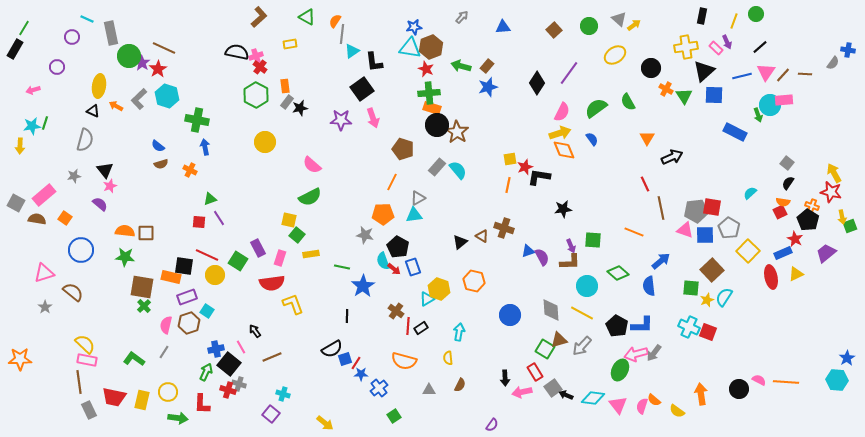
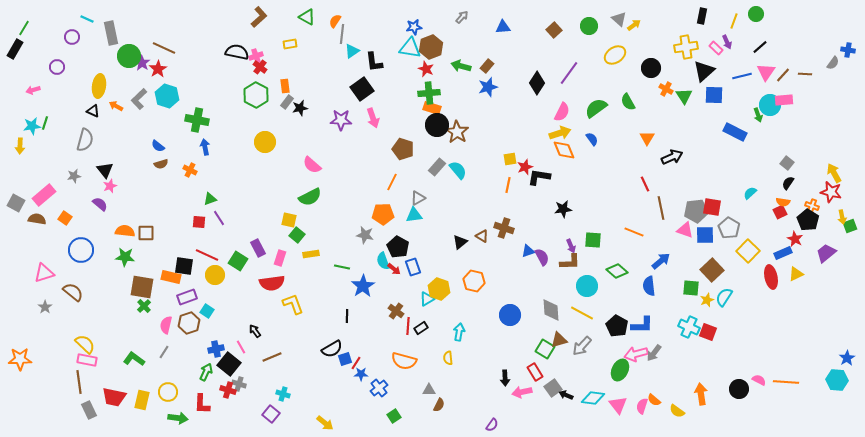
green diamond at (618, 273): moved 1 px left, 2 px up
brown semicircle at (460, 385): moved 21 px left, 20 px down
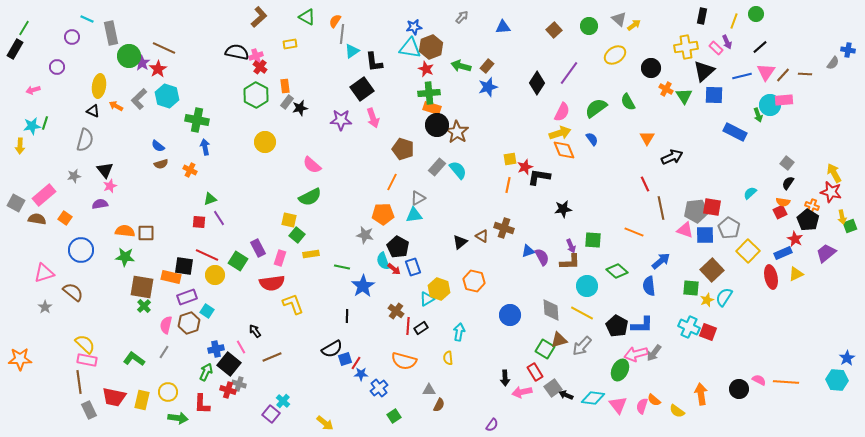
purple semicircle at (100, 204): rotated 49 degrees counterclockwise
cyan cross at (283, 394): moved 7 px down; rotated 24 degrees clockwise
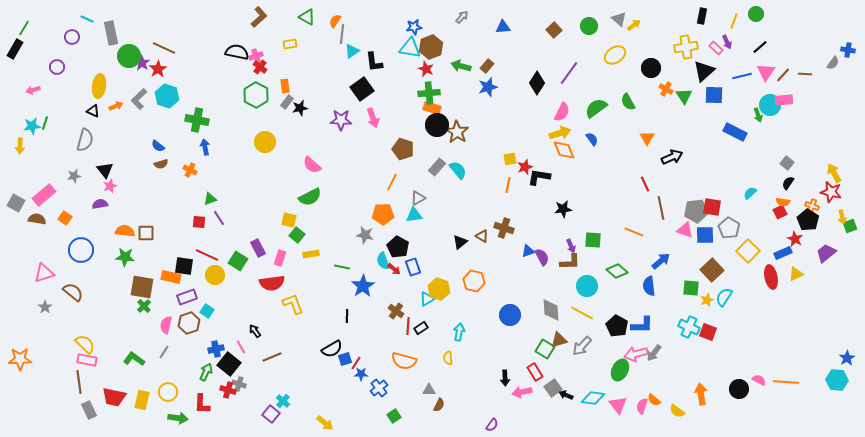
orange arrow at (116, 106): rotated 128 degrees clockwise
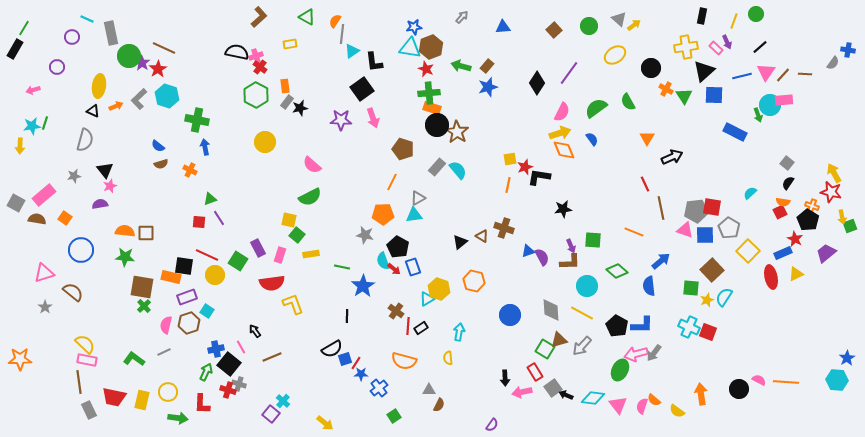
pink rectangle at (280, 258): moved 3 px up
gray line at (164, 352): rotated 32 degrees clockwise
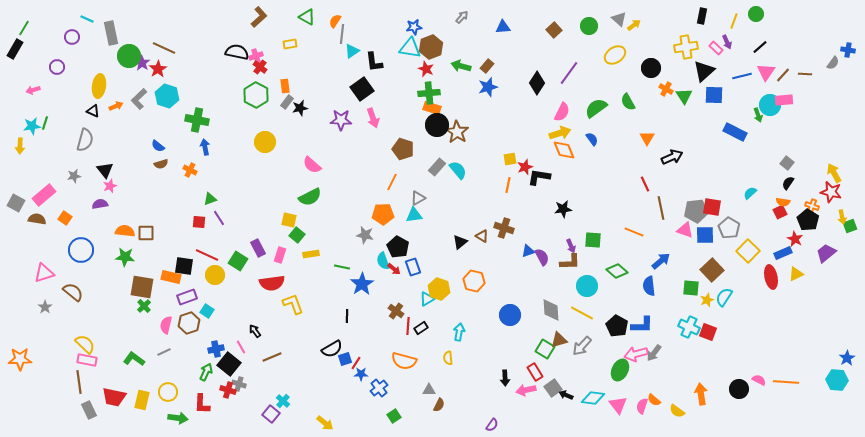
blue star at (363, 286): moved 1 px left, 2 px up
pink arrow at (522, 392): moved 4 px right, 2 px up
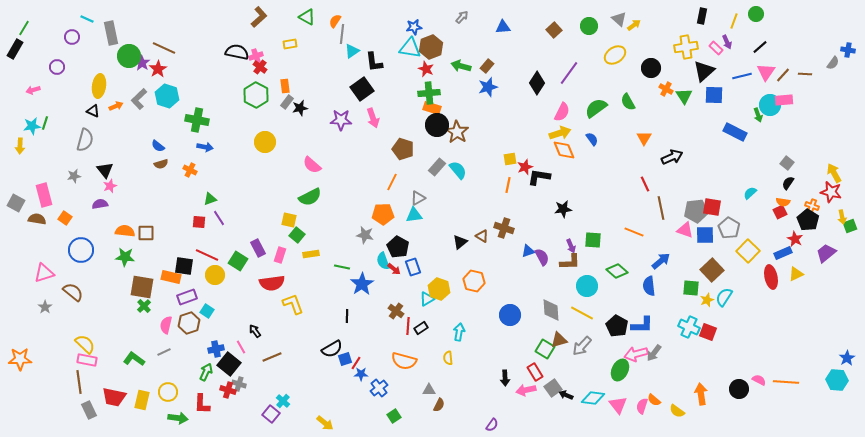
orange triangle at (647, 138): moved 3 px left
blue arrow at (205, 147): rotated 112 degrees clockwise
pink rectangle at (44, 195): rotated 65 degrees counterclockwise
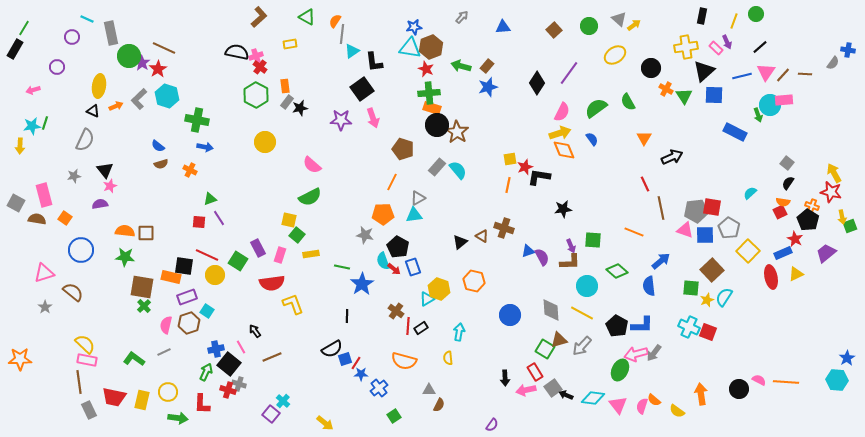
gray semicircle at (85, 140): rotated 10 degrees clockwise
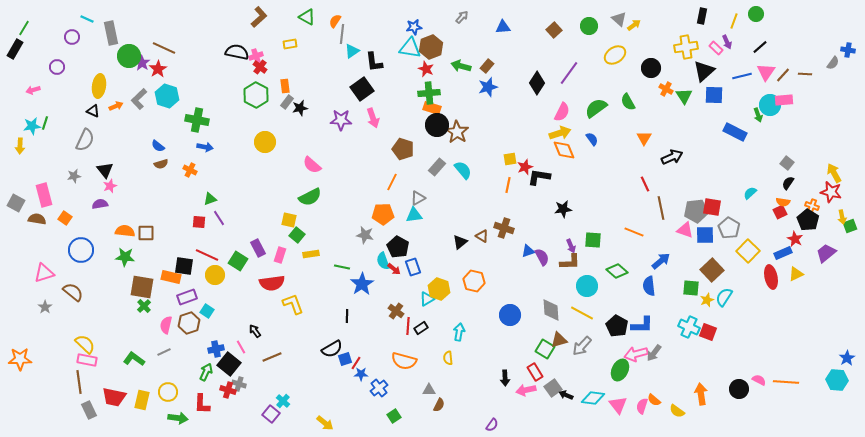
cyan semicircle at (458, 170): moved 5 px right
